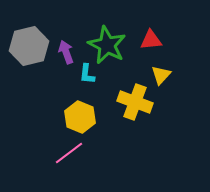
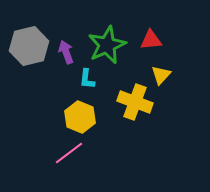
green star: rotated 21 degrees clockwise
cyan L-shape: moved 5 px down
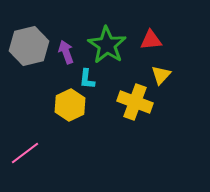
green star: rotated 15 degrees counterclockwise
yellow hexagon: moved 10 px left, 12 px up; rotated 12 degrees clockwise
pink line: moved 44 px left
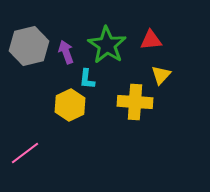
yellow cross: rotated 16 degrees counterclockwise
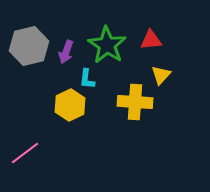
purple arrow: rotated 140 degrees counterclockwise
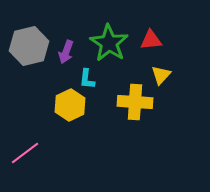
green star: moved 2 px right, 2 px up
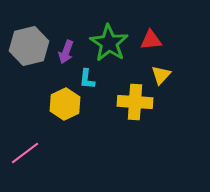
yellow hexagon: moved 5 px left, 1 px up
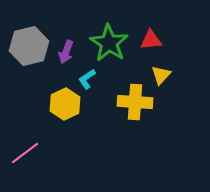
cyan L-shape: rotated 50 degrees clockwise
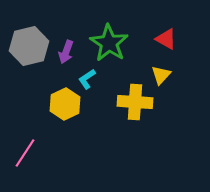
red triangle: moved 15 px right, 1 px up; rotated 35 degrees clockwise
pink line: rotated 20 degrees counterclockwise
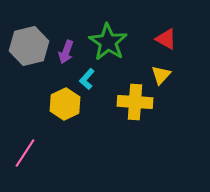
green star: moved 1 px left, 1 px up
cyan L-shape: rotated 15 degrees counterclockwise
